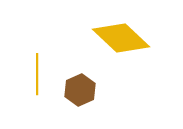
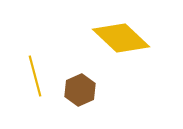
yellow line: moved 2 px left, 2 px down; rotated 15 degrees counterclockwise
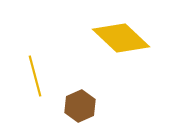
brown hexagon: moved 16 px down
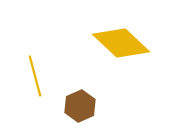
yellow diamond: moved 5 px down
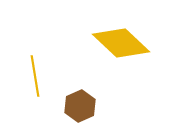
yellow line: rotated 6 degrees clockwise
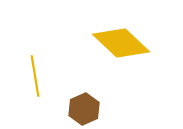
brown hexagon: moved 4 px right, 3 px down
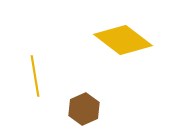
yellow diamond: moved 2 px right, 3 px up; rotated 6 degrees counterclockwise
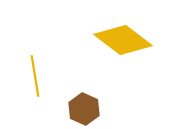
brown hexagon: rotated 12 degrees counterclockwise
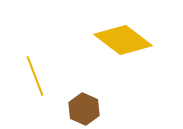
yellow line: rotated 12 degrees counterclockwise
